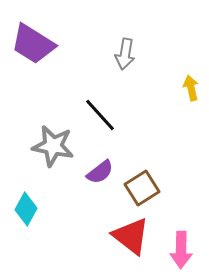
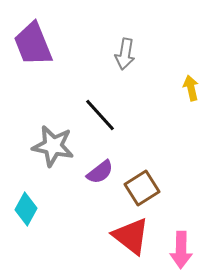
purple trapezoid: rotated 36 degrees clockwise
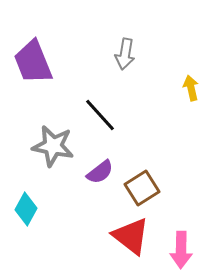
purple trapezoid: moved 18 px down
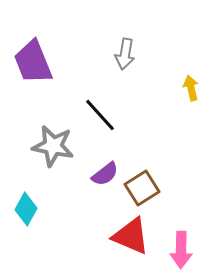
purple semicircle: moved 5 px right, 2 px down
red triangle: rotated 15 degrees counterclockwise
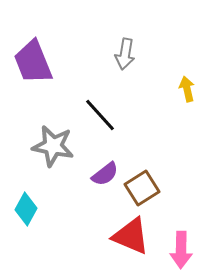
yellow arrow: moved 4 px left, 1 px down
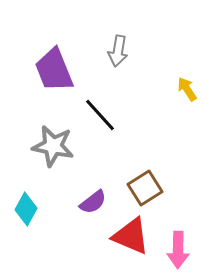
gray arrow: moved 7 px left, 3 px up
purple trapezoid: moved 21 px right, 8 px down
yellow arrow: rotated 20 degrees counterclockwise
purple semicircle: moved 12 px left, 28 px down
brown square: moved 3 px right
pink arrow: moved 3 px left
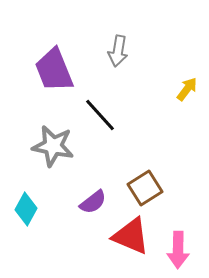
yellow arrow: rotated 70 degrees clockwise
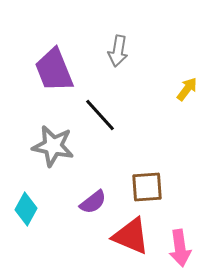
brown square: moved 2 px right, 1 px up; rotated 28 degrees clockwise
pink arrow: moved 2 px right, 2 px up; rotated 9 degrees counterclockwise
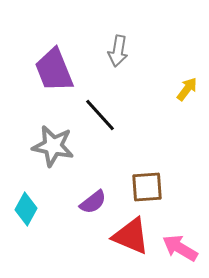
pink arrow: rotated 129 degrees clockwise
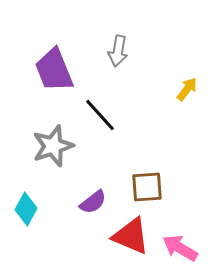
gray star: rotated 30 degrees counterclockwise
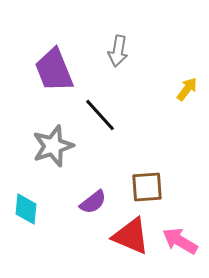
cyan diamond: rotated 24 degrees counterclockwise
pink arrow: moved 7 px up
